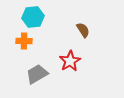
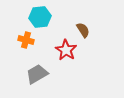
cyan hexagon: moved 7 px right
orange cross: moved 2 px right, 1 px up; rotated 14 degrees clockwise
red star: moved 4 px left, 11 px up; rotated 10 degrees counterclockwise
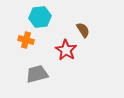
gray trapezoid: rotated 15 degrees clockwise
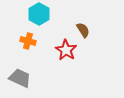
cyan hexagon: moved 1 px left, 3 px up; rotated 25 degrees counterclockwise
orange cross: moved 2 px right, 1 px down
gray trapezoid: moved 17 px left, 4 px down; rotated 40 degrees clockwise
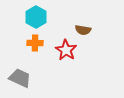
cyan hexagon: moved 3 px left, 3 px down
brown semicircle: rotated 133 degrees clockwise
orange cross: moved 7 px right, 2 px down; rotated 14 degrees counterclockwise
